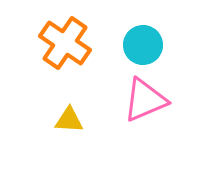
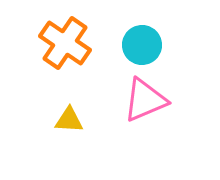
cyan circle: moved 1 px left
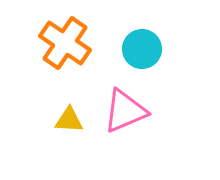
cyan circle: moved 4 px down
pink triangle: moved 20 px left, 11 px down
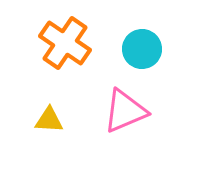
yellow triangle: moved 20 px left
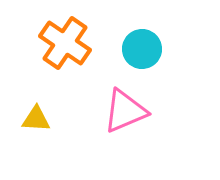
yellow triangle: moved 13 px left, 1 px up
